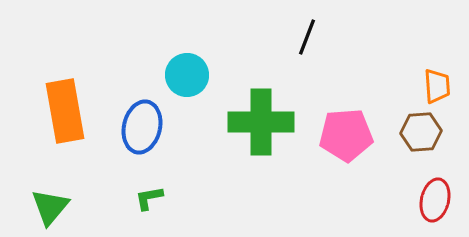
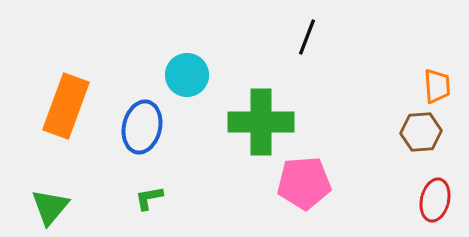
orange rectangle: moved 1 px right, 5 px up; rotated 30 degrees clockwise
pink pentagon: moved 42 px left, 48 px down
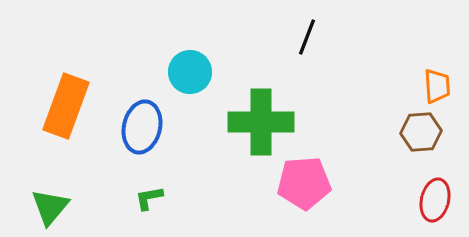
cyan circle: moved 3 px right, 3 px up
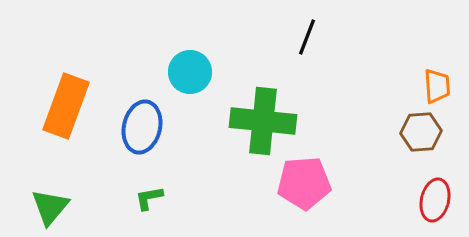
green cross: moved 2 px right, 1 px up; rotated 6 degrees clockwise
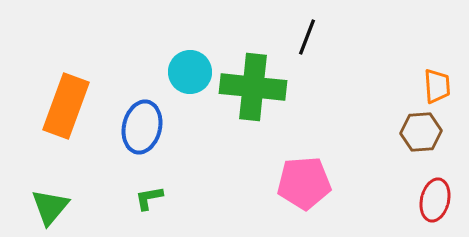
green cross: moved 10 px left, 34 px up
